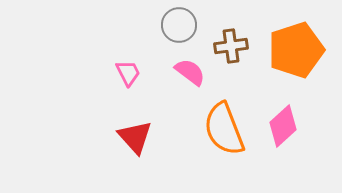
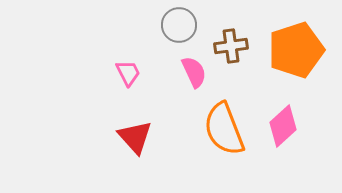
pink semicircle: moved 4 px right; rotated 28 degrees clockwise
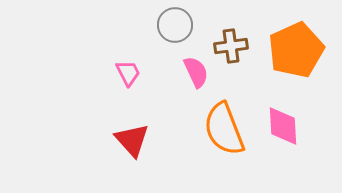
gray circle: moved 4 px left
orange pentagon: rotated 6 degrees counterclockwise
pink semicircle: moved 2 px right
pink diamond: rotated 51 degrees counterclockwise
red triangle: moved 3 px left, 3 px down
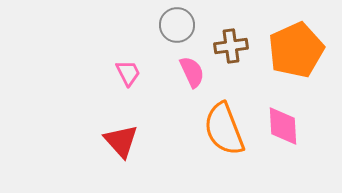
gray circle: moved 2 px right
pink semicircle: moved 4 px left
red triangle: moved 11 px left, 1 px down
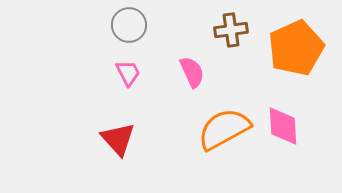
gray circle: moved 48 px left
brown cross: moved 16 px up
orange pentagon: moved 2 px up
orange semicircle: rotated 82 degrees clockwise
red triangle: moved 3 px left, 2 px up
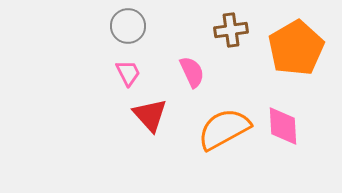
gray circle: moved 1 px left, 1 px down
orange pentagon: rotated 6 degrees counterclockwise
red triangle: moved 32 px right, 24 px up
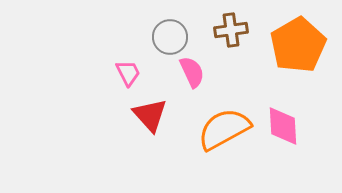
gray circle: moved 42 px right, 11 px down
orange pentagon: moved 2 px right, 3 px up
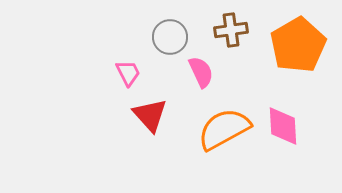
pink semicircle: moved 9 px right
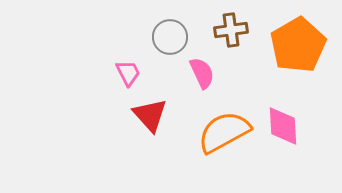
pink semicircle: moved 1 px right, 1 px down
orange semicircle: moved 3 px down
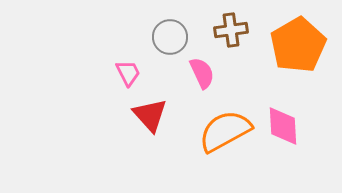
orange semicircle: moved 1 px right, 1 px up
